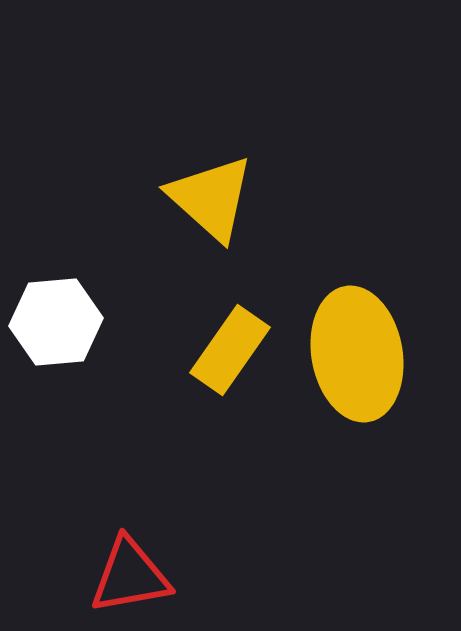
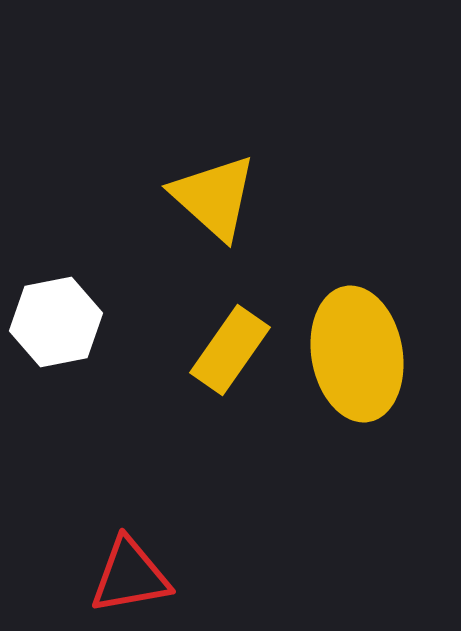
yellow triangle: moved 3 px right, 1 px up
white hexagon: rotated 6 degrees counterclockwise
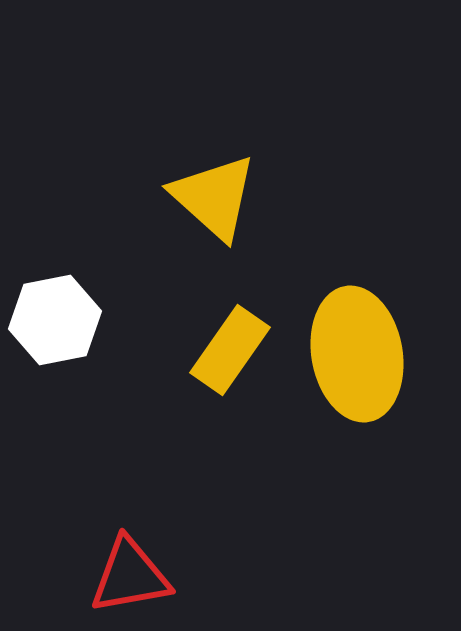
white hexagon: moved 1 px left, 2 px up
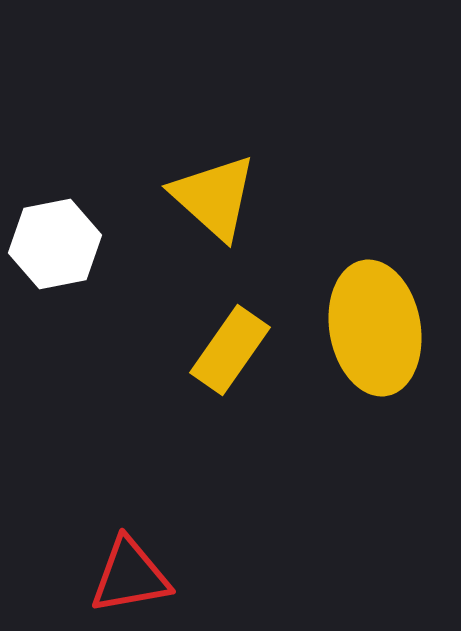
white hexagon: moved 76 px up
yellow ellipse: moved 18 px right, 26 px up
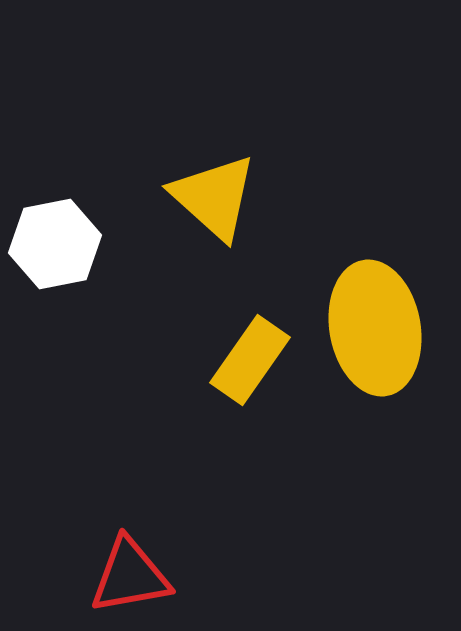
yellow rectangle: moved 20 px right, 10 px down
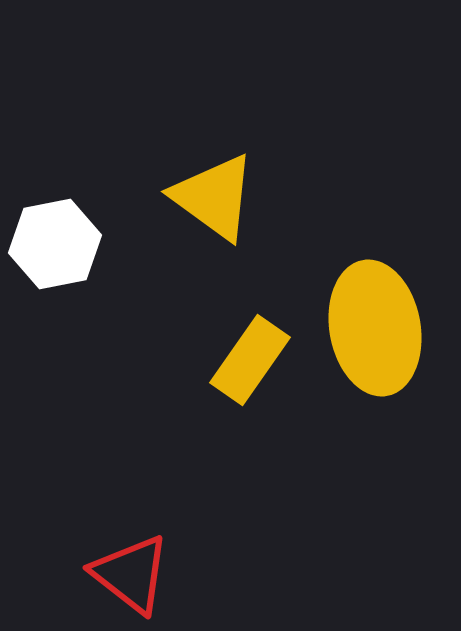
yellow triangle: rotated 6 degrees counterclockwise
red triangle: moved 1 px right, 2 px up; rotated 48 degrees clockwise
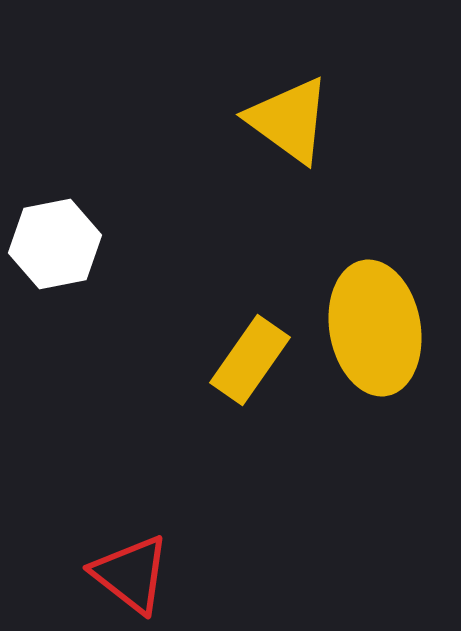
yellow triangle: moved 75 px right, 77 px up
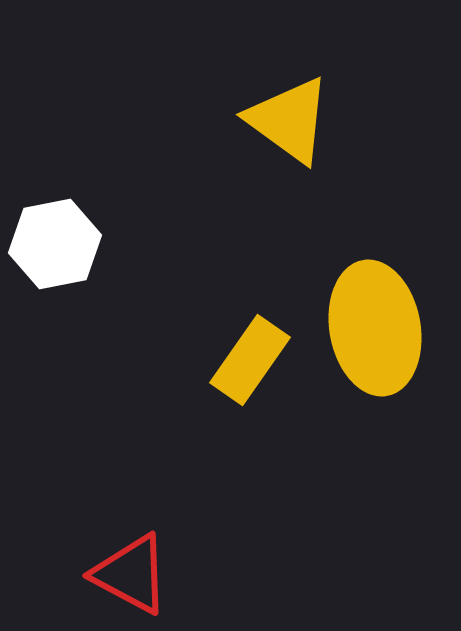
red triangle: rotated 10 degrees counterclockwise
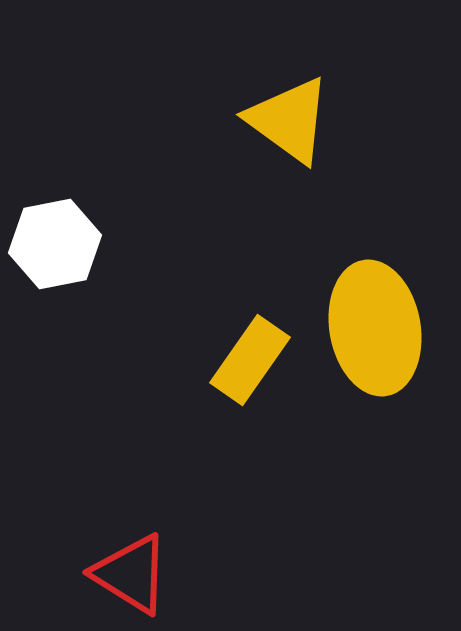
red triangle: rotated 4 degrees clockwise
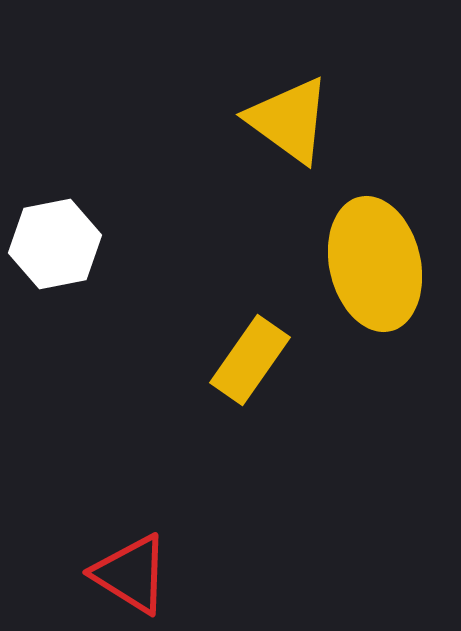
yellow ellipse: moved 64 px up; rotated 3 degrees counterclockwise
